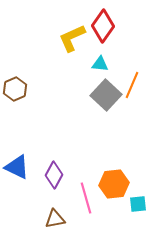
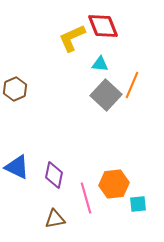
red diamond: rotated 56 degrees counterclockwise
purple diamond: rotated 16 degrees counterclockwise
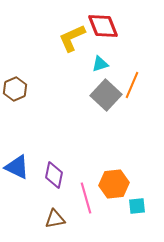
cyan triangle: rotated 24 degrees counterclockwise
cyan square: moved 1 px left, 2 px down
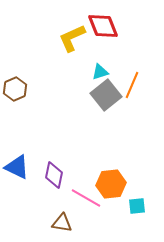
cyan triangle: moved 8 px down
gray square: rotated 8 degrees clockwise
orange hexagon: moved 3 px left
pink line: rotated 44 degrees counterclockwise
brown triangle: moved 7 px right, 4 px down; rotated 20 degrees clockwise
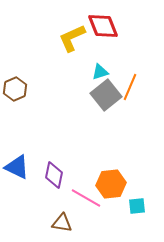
orange line: moved 2 px left, 2 px down
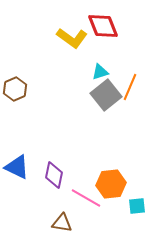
yellow L-shape: rotated 120 degrees counterclockwise
